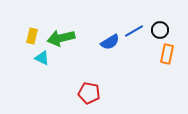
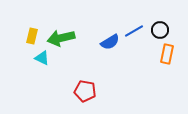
red pentagon: moved 4 px left, 2 px up
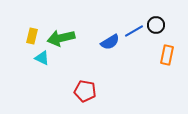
black circle: moved 4 px left, 5 px up
orange rectangle: moved 1 px down
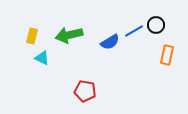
green arrow: moved 8 px right, 3 px up
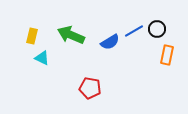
black circle: moved 1 px right, 4 px down
green arrow: moved 2 px right; rotated 36 degrees clockwise
red pentagon: moved 5 px right, 3 px up
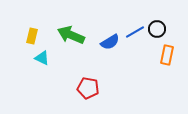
blue line: moved 1 px right, 1 px down
red pentagon: moved 2 px left
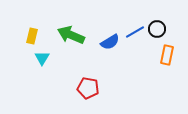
cyan triangle: rotated 35 degrees clockwise
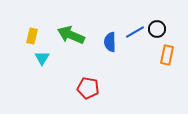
blue semicircle: rotated 120 degrees clockwise
